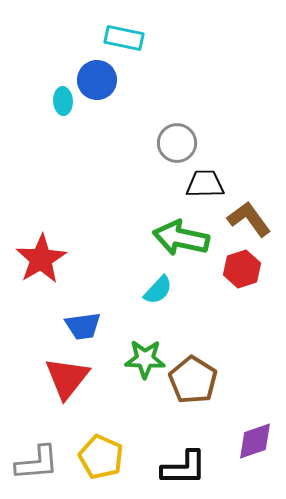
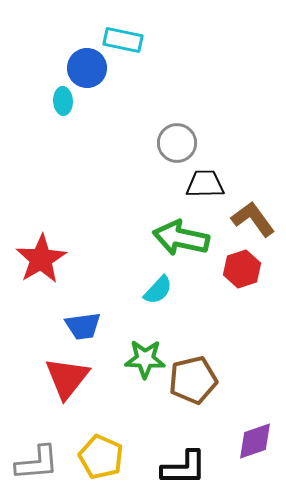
cyan rectangle: moved 1 px left, 2 px down
blue circle: moved 10 px left, 12 px up
brown L-shape: moved 4 px right
brown pentagon: rotated 27 degrees clockwise
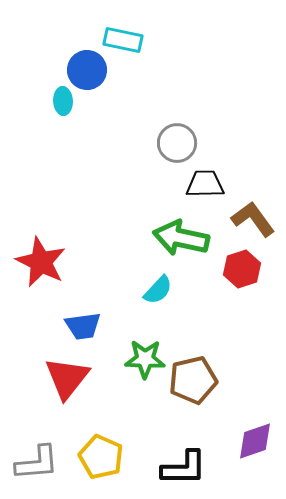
blue circle: moved 2 px down
red star: moved 3 px down; rotated 15 degrees counterclockwise
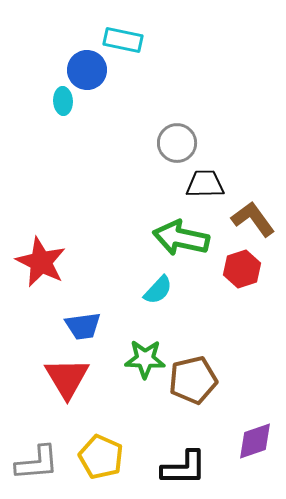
red triangle: rotated 9 degrees counterclockwise
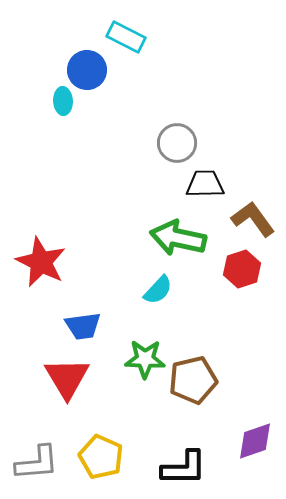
cyan rectangle: moved 3 px right, 3 px up; rotated 15 degrees clockwise
green arrow: moved 3 px left
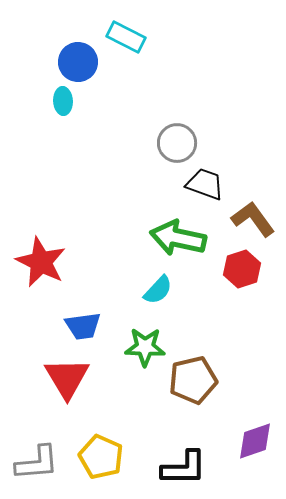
blue circle: moved 9 px left, 8 px up
black trapezoid: rotated 21 degrees clockwise
green star: moved 12 px up
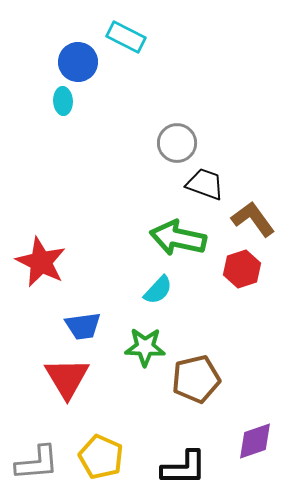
brown pentagon: moved 3 px right, 1 px up
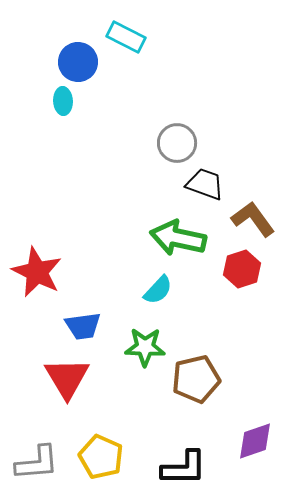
red star: moved 4 px left, 10 px down
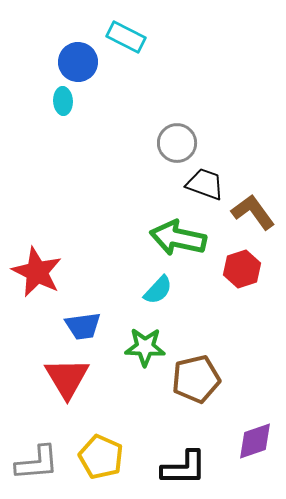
brown L-shape: moved 7 px up
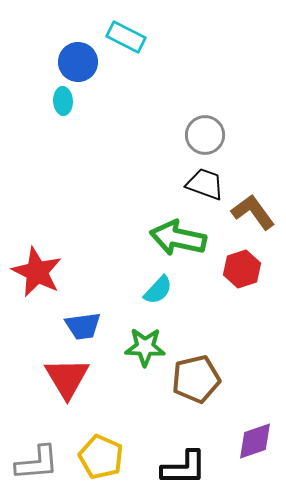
gray circle: moved 28 px right, 8 px up
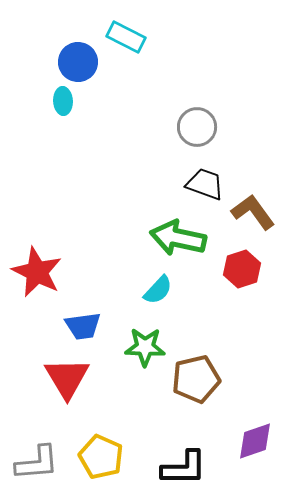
gray circle: moved 8 px left, 8 px up
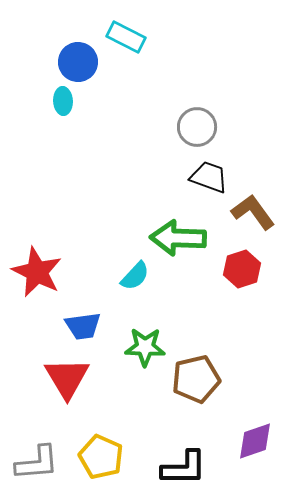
black trapezoid: moved 4 px right, 7 px up
green arrow: rotated 10 degrees counterclockwise
cyan semicircle: moved 23 px left, 14 px up
